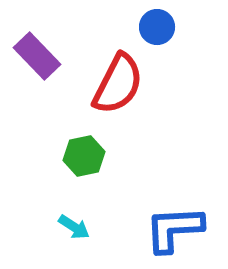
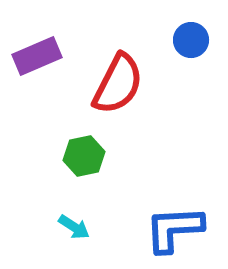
blue circle: moved 34 px right, 13 px down
purple rectangle: rotated 69 degrees counterclockwise
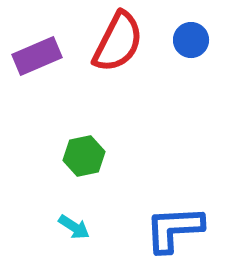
red semicircle: moved 42 px up
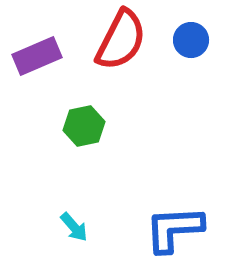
red semicircle: moved 3 px right, 2 px up
green hexagon: moved 30 px up
cyan arrow: rotated 16 degrees clockwise
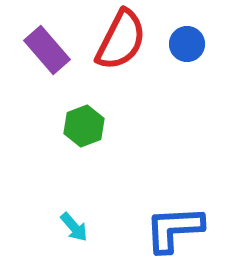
blue circle: moved 4 px left, 4 px down
purple rectangle: moved 10 px right, 6 px up; rotated 72 degrees clockwise
green hexagon: rotated 9 degrees counterclockwise
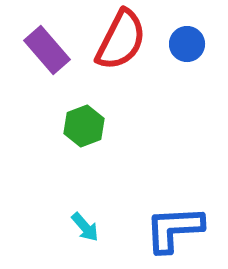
cyan arrow: moved 11 px right
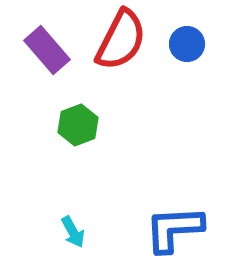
green hexagon: moved 6 px left, 1 px up
cyan arrow: moved 12 px left, 5 px down; rotated 12 degrees clockwise
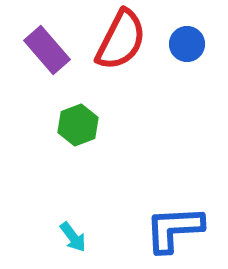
cyan arrow: moved 5 px down; rotated 8 degrees counterclockwise
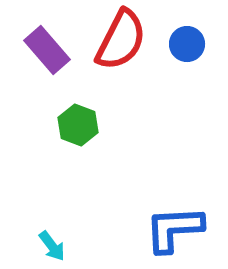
green hexagon: rotated 18 degrees counterclockwise
cyan arrow: moved 21 px left, 9 px down
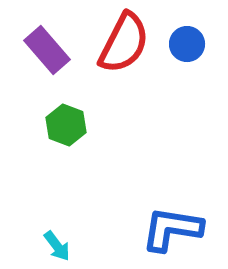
red semicircle: moved 3 px right, 3 px down
green hexagon: moved 12 px left
blue L-shape: moved 2 px left; rotated 12 degrees clockwise
cyan arrow: moved 5 px right
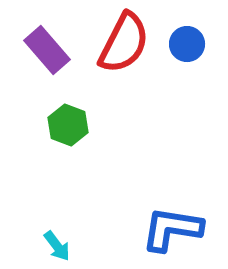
green hexagon: moved 2 px right
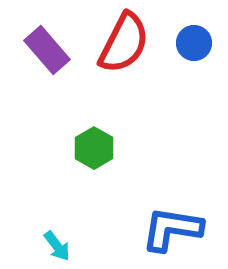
blue circle: moved 7 px right, 1 px up
green hexagon: moved 26 px right, 23 px down; rotated 9 degrees clockwise
